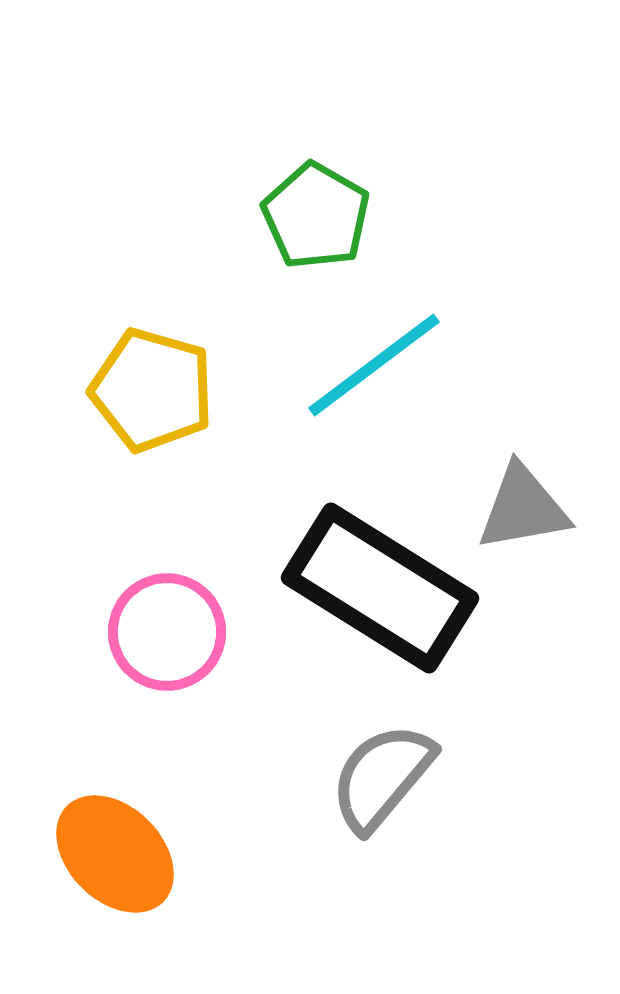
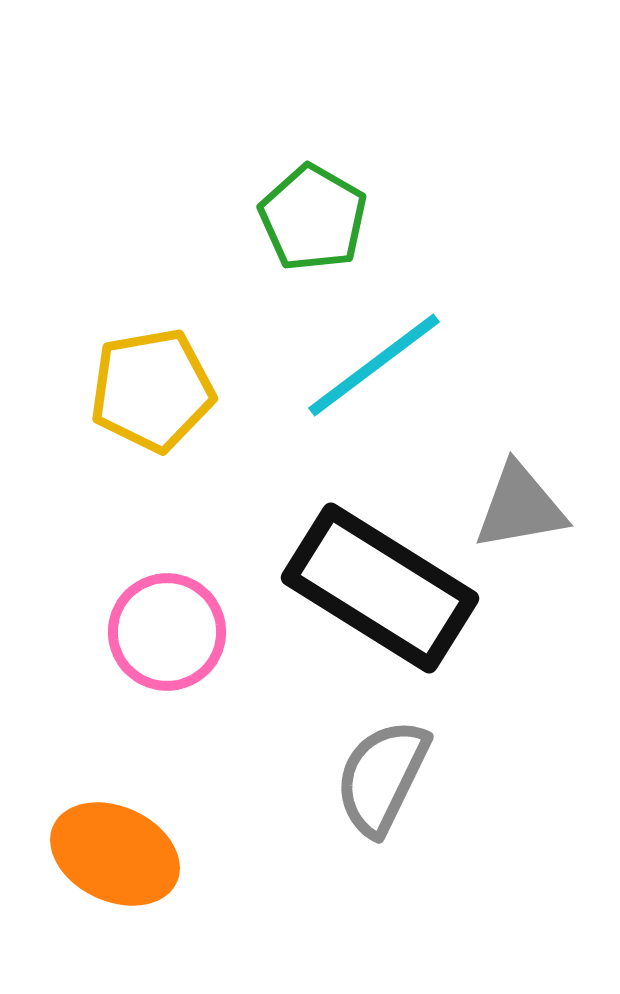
green pentagon: moved 3 px left, 2 px down
yellow pentagon: rotated 26 degrees counterclockwise
gray triangle: moved 3 px left, 1 px up
gray semicircle: rotated 14 degrees counterclockwise
orange ellipse: rotated 20 degrees counterclockwise
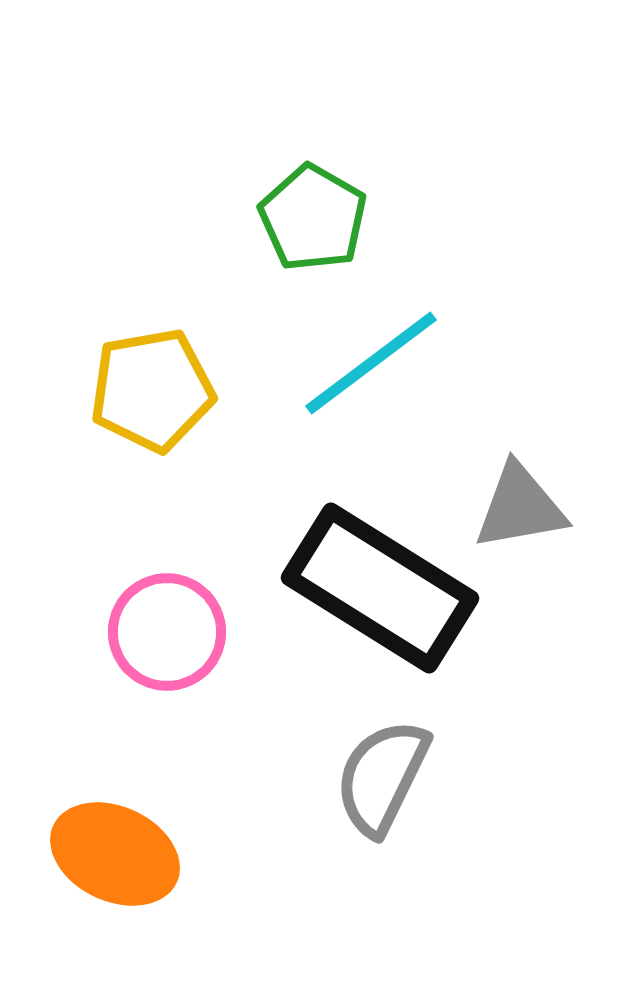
cyan line: moved 3 px left, 2 px up
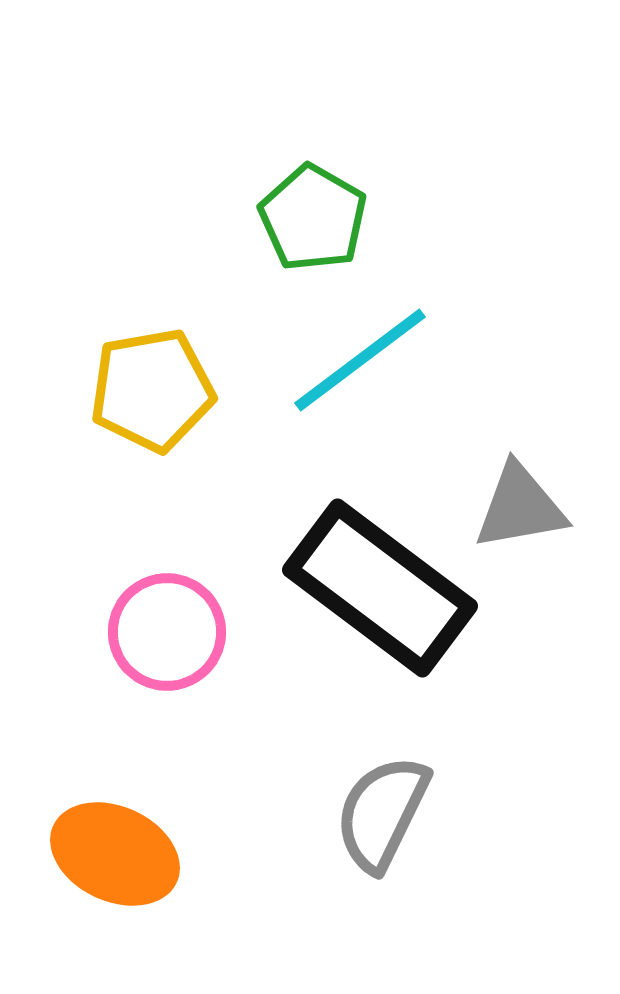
cyan line: moved 11 px left, 3 px up
black rectangle: rotated 5 degrees clockwise
gray semicircle: moved 36 px down
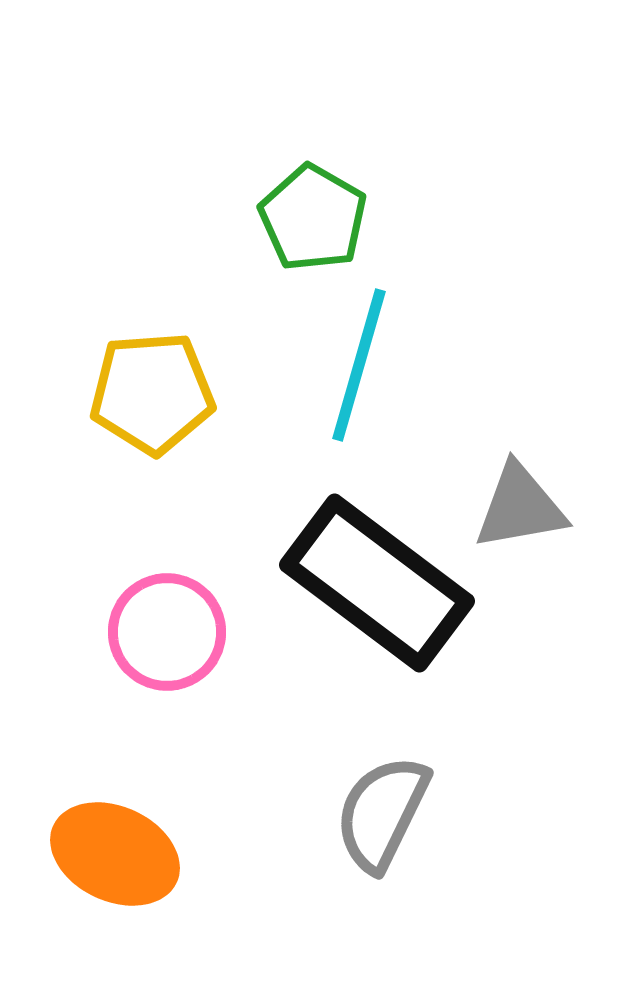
cyan line: moved 1 px left, 5 px down; rotated 37 degrees counterclockwise
yellow pentagon: moved 3 px down; rotated 6 degrees clockwise
black rectangle: moved 3 px left, 5 px up
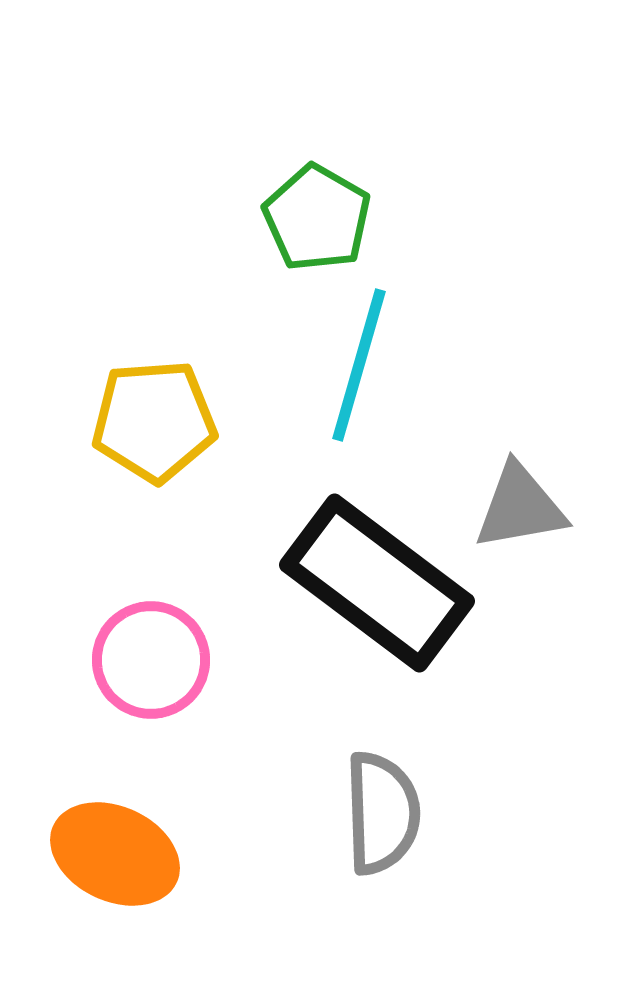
green pentagon: moved 4 px right
yellow pentagon: moved 2 px right, 28 px down
pink circle: moved 16 px left, 28 px down
gray semicircle: rotated 152 degrees clockwise
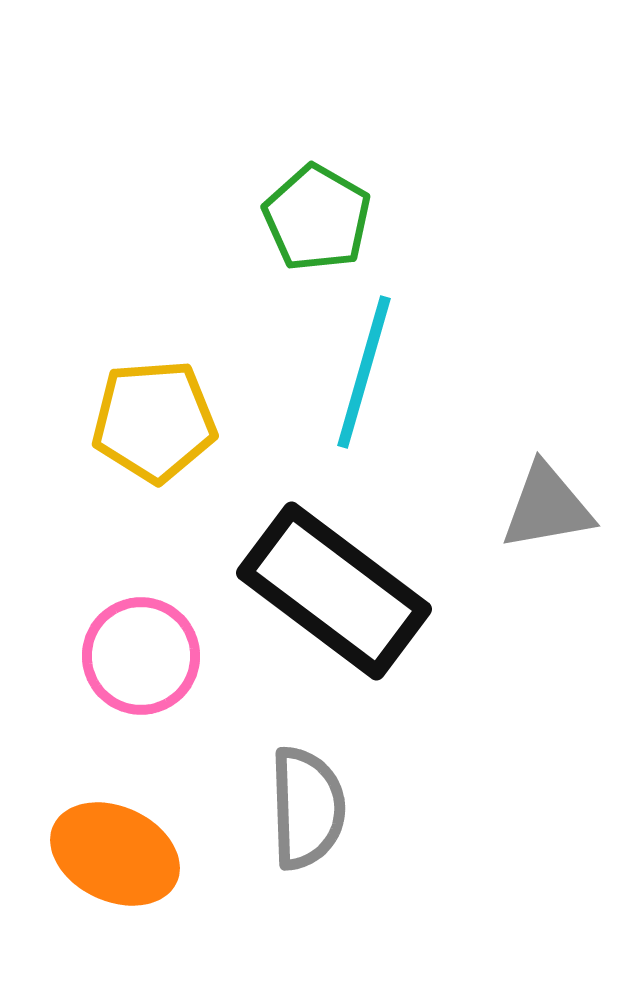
cyan line: moved 5 px right, 7 px down
gray triangle: moved 27 px right
black rectangle: moved 43 px left, 8 px down
pink circle: moved 10 px left, 4 px up
gray semicircle: moved 75 px left, 5 px up
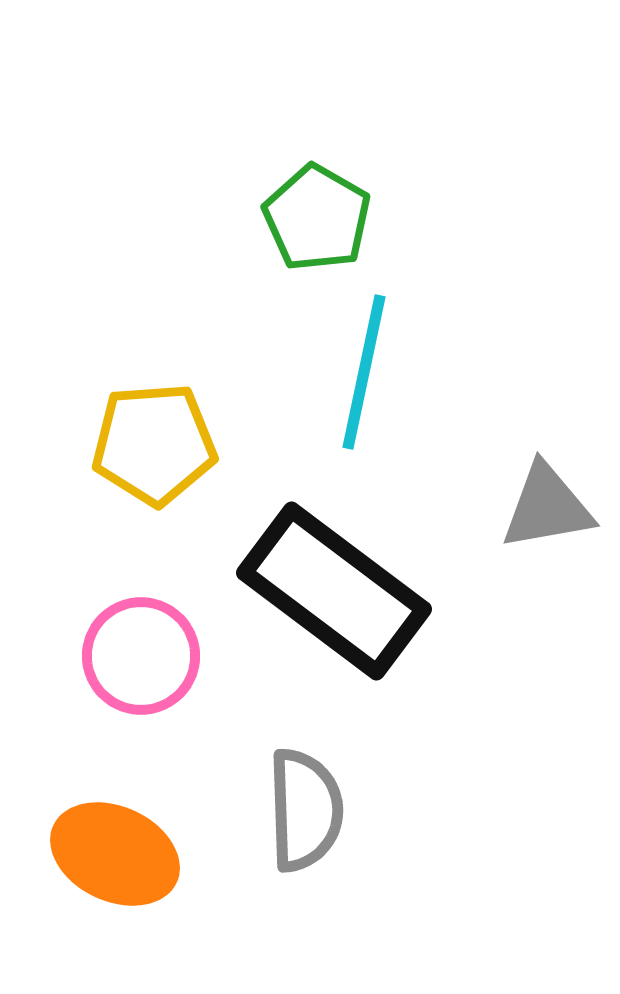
cyan line: rotated 4 degrees counterclockwise
yellow pentagon: moved 23 px down
gray semicircle: moved 2 px left, 2 px down
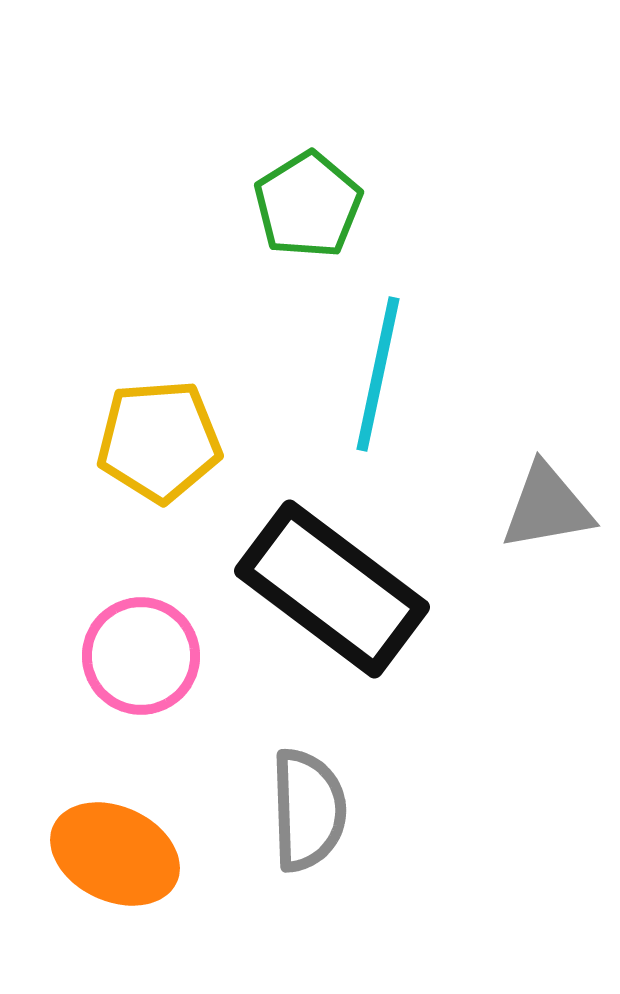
green pentagon: moved 9 px left, 13 px up; rotated 10 degrees clockwise
cyan line: moved 14 px right, 2 px down
yellow pentagon: moved 5 px right, 3 px up
black rectangle: moved 2 px left, 2 px up
gray semicircle: moved 3 px right
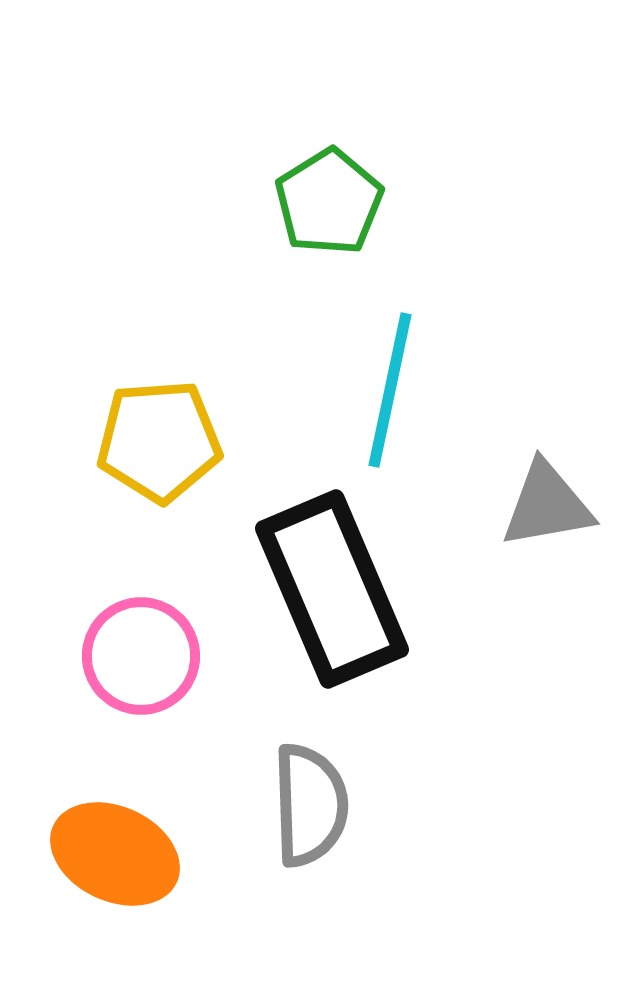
green pentagon: moved 21 px right, 3 px up
cyan line: moved 12 px right, 16 px down
gray triangle: moved 2 px up
black rectangle: rotated 30 degrees clockwise
gray semicircle: moved 2 px right, 5 px up
